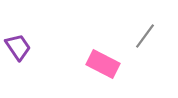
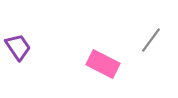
gray line: moved 6 px right, 4 px down
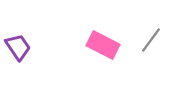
pink rectangle: moved 19 px up
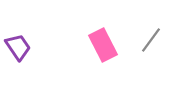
pink rectangle: rotated 36 degrees clockwise
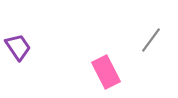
pink rectangle: moved 3 px right, 27 px down
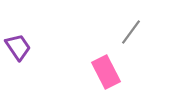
gray line: moved 20 px left, 8 px up
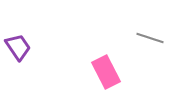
gray line: moved 19 px right, 6 px down; rotated 72 degrees clockwise
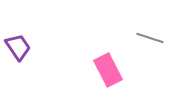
pink rectangle: moved 2 px right, 2 px up
